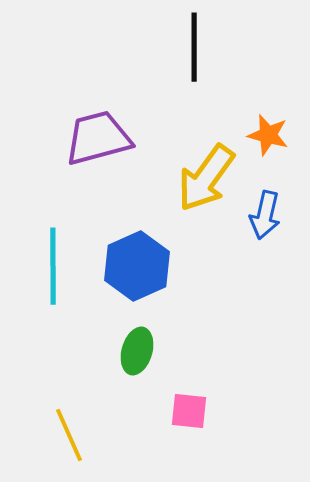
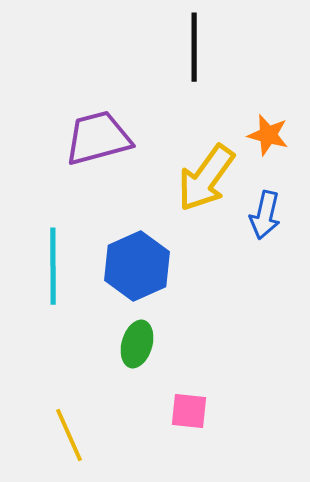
green ellipse: moved 7 px up
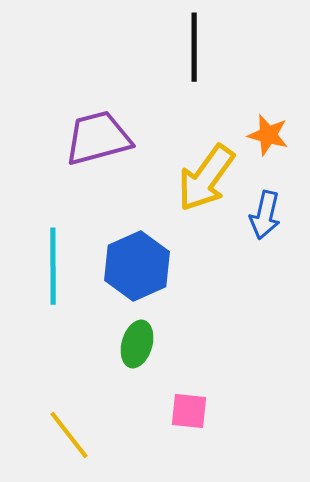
yellow line: rotated 14 degrees counterclockwise
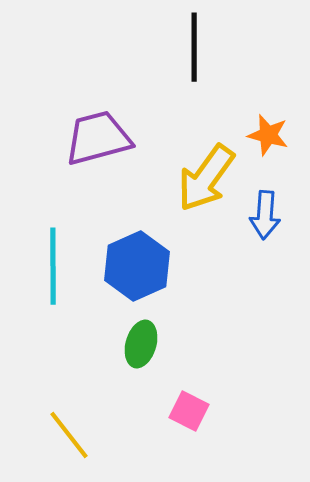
blue arrow: rotated 9 degrees counterclockwise
green ellipse: moved 4 px right
pink square: rotated 21 degrees clockwise
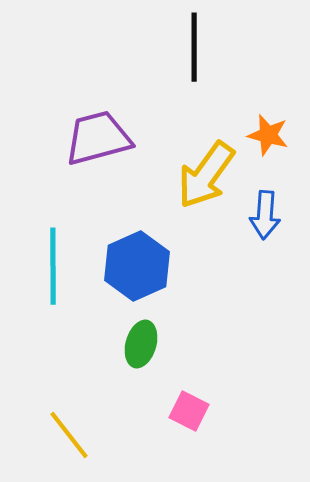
yellow arrow: moved 3 px up
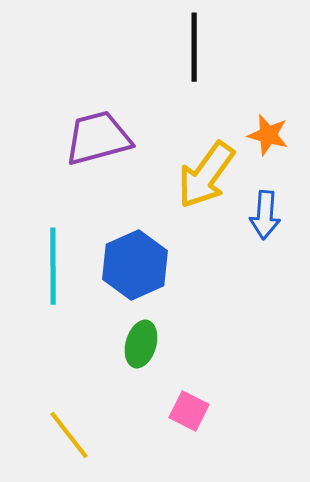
blue hexagon: moved 2 px left, 1 px up
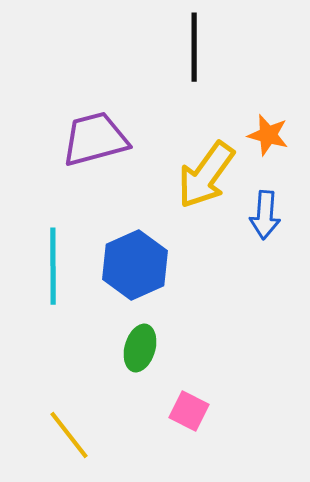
purple trapezoid: moved 3 px left, 1 px down
green ellipse: moved 1 px left, 4 px down
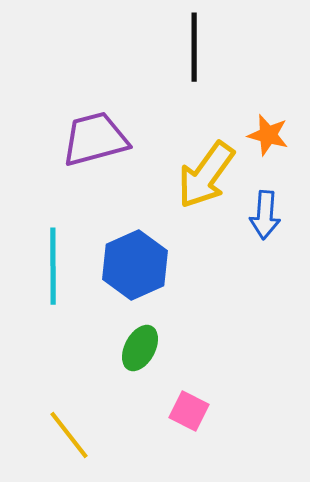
green ellipse: rotated 12 degrees clockwise
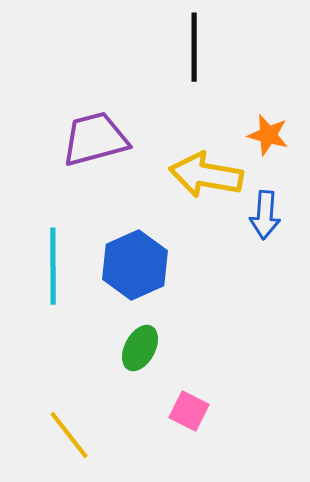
yellow arrow: rotated 64 degrees clockwise
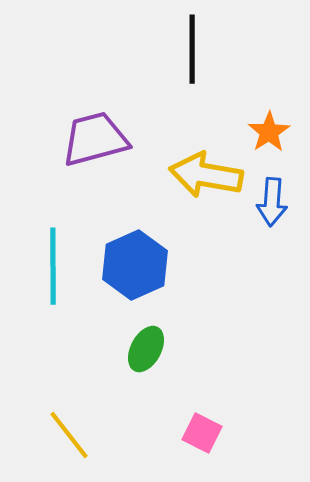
black line: moved 2 px left, 2 px down
orange star: moved 1 px right, 3 px up; rotated 24 degrees clockwise
blue arrow: moved 7 px right, 13 px up
green ellipse: moved 6 px right, 1 px down
pink square: moved 13 px right, 22 px down
